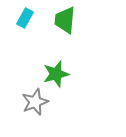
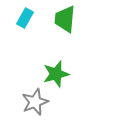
green trapezoid: moved 1 px up
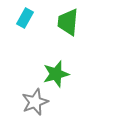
green trapezoid: moved 3 px right, 3 px down
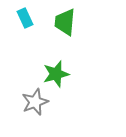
cyan rectangle: rotated 54 degrees counterclockwise
green trapezoid: moved 3 px left
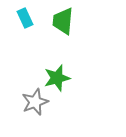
green trapezoid: moved 2 px left, 1 px up
green star: moved 1 px right, 4 px down
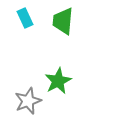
green star: moved 1 px right, 3 px down; rotated 12 degrees counterclockwise
gray star: moved 7 px left, 1 px up
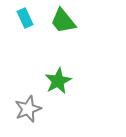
green trapezoid: rotated 44 degrees counterclockwise
gray star: moved 8 px down
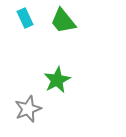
green star: moved 1 px left, 1 px up
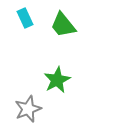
green trapezoid: moved 4 px down
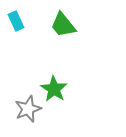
cyan rectangle: moved 9 px left, 3 px down
green star: moved 3 px left, 9 px down; rotated 12 degrees counterclockwise
